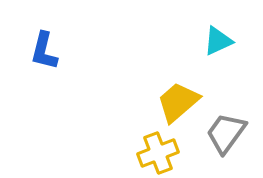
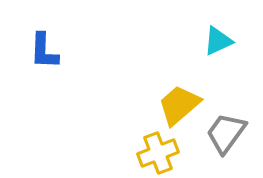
blue L-shape: rotated 12 degrees counterclockwise
yellow trapezoid: moved 1 px right, 3 px down
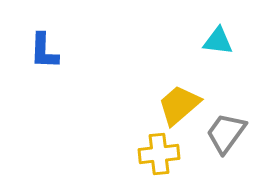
cyan triangle: rotated 32 degrees clockwise
yellow cross: moved 1 px right, 1 px down; rotated 15 degrees clockwise
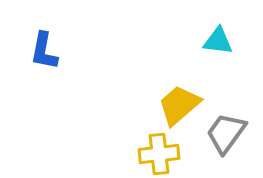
blue L-shape: rotated 9 degrees clockwise
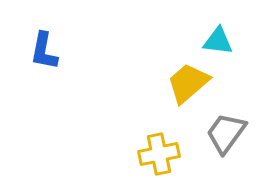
yellow trapezoid: moved 9 px right, 22 px up
yellow cross: rotated 6 degrees counterclockwise
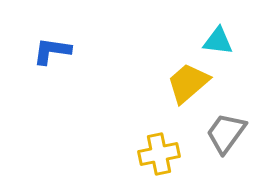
blue L-shape: moved 8 px right; rotated 87 degrees clockwise
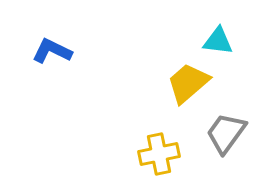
blue L-shape: rotated 18 degrees clockwise
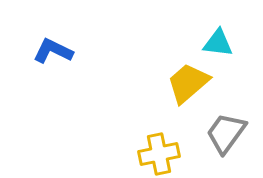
cyan triangle: moved 2 px down
blue L-shape: moved 1 px right
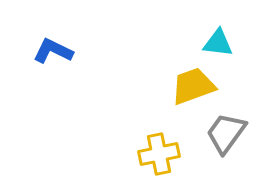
yellow trapezoid: moved 5 px right, 3 px down; rotated 21 degrees clockwise
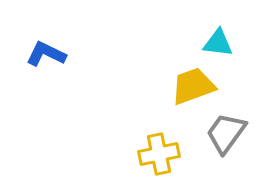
blue L-shape: moved 7 px left, 3 px down
